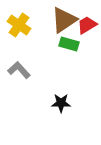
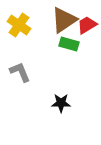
gray L-shape: moved 1 px right, 2 px down; rotated 20 degrees clockwise
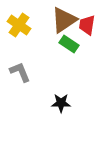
red trapezoid: rotated 50 degrees counterclockwise
green rectangle: rotated 18 degrees clockwise
